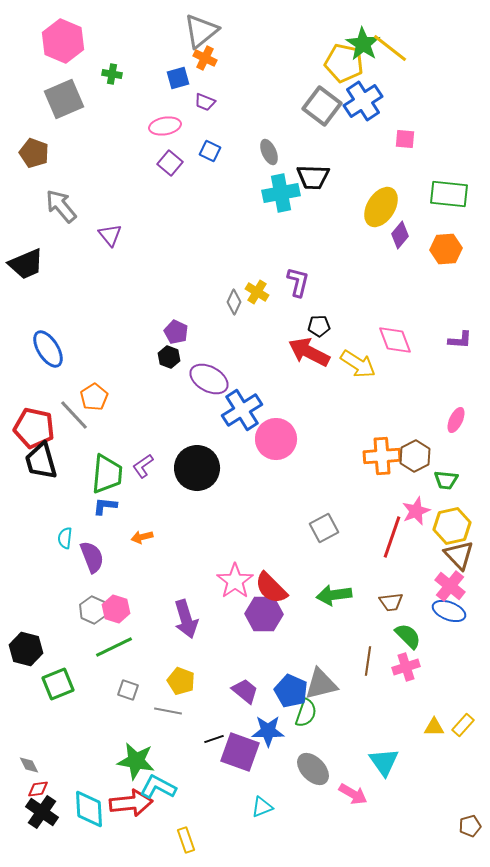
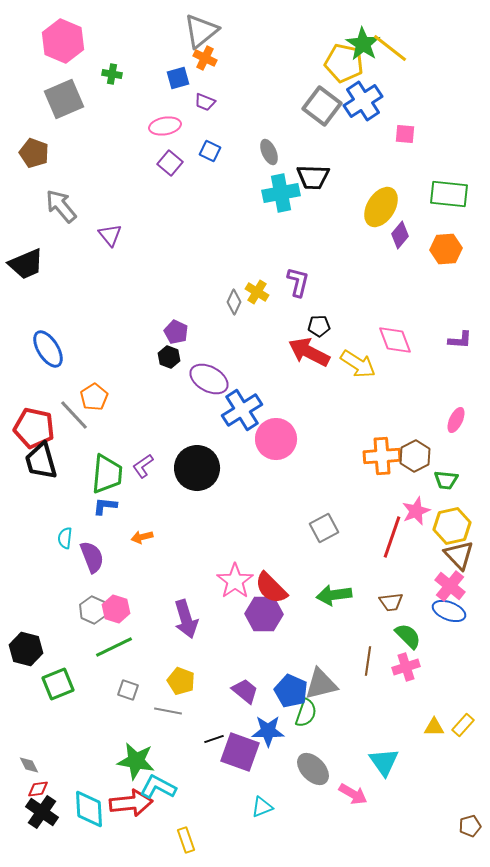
pink square at (405, 139): moved 5 px up
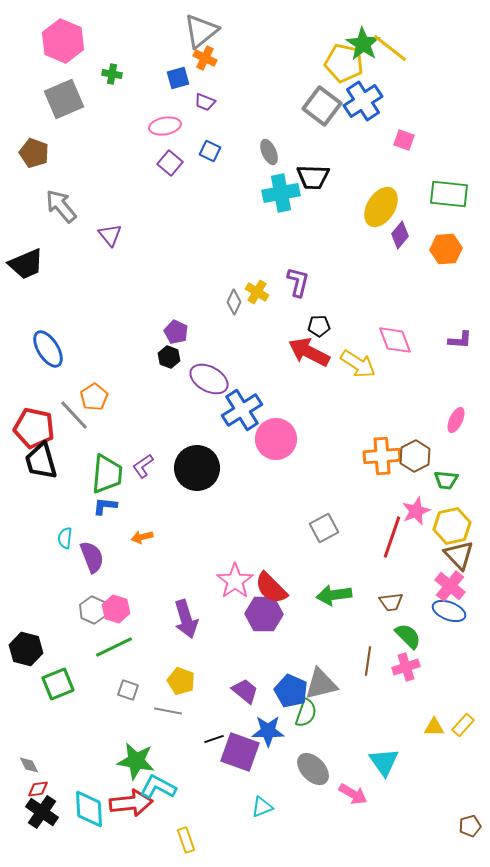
pink square at (405, 134): moved 1 px left, 6 px down; rotated 15 degrees clockwise
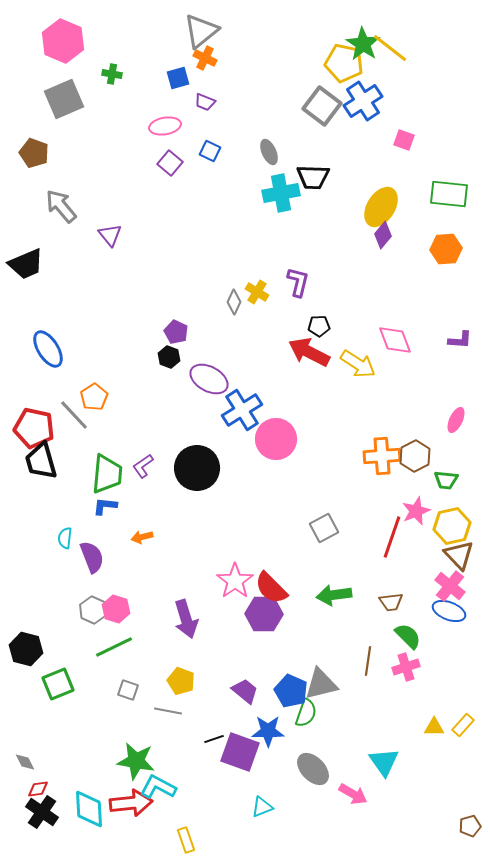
purple diamond at (400, 235): moved 17 px left
gray diamond at (29, 765): moved 4 px left, 3 px up
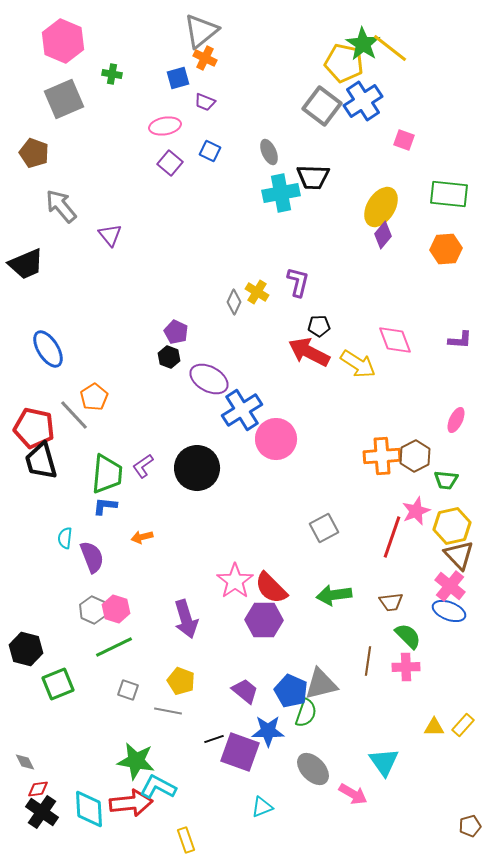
purple hexagon at (264, 614): moved 6 px down
pink cross at (406, 667): rotated 16 degrees clockwise
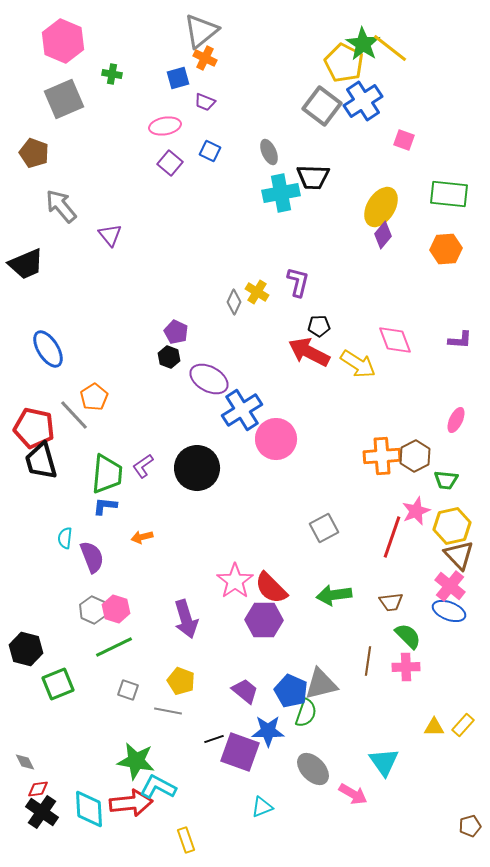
yellow pentagon at (344, 63): rotated 15 degrees clockwise
